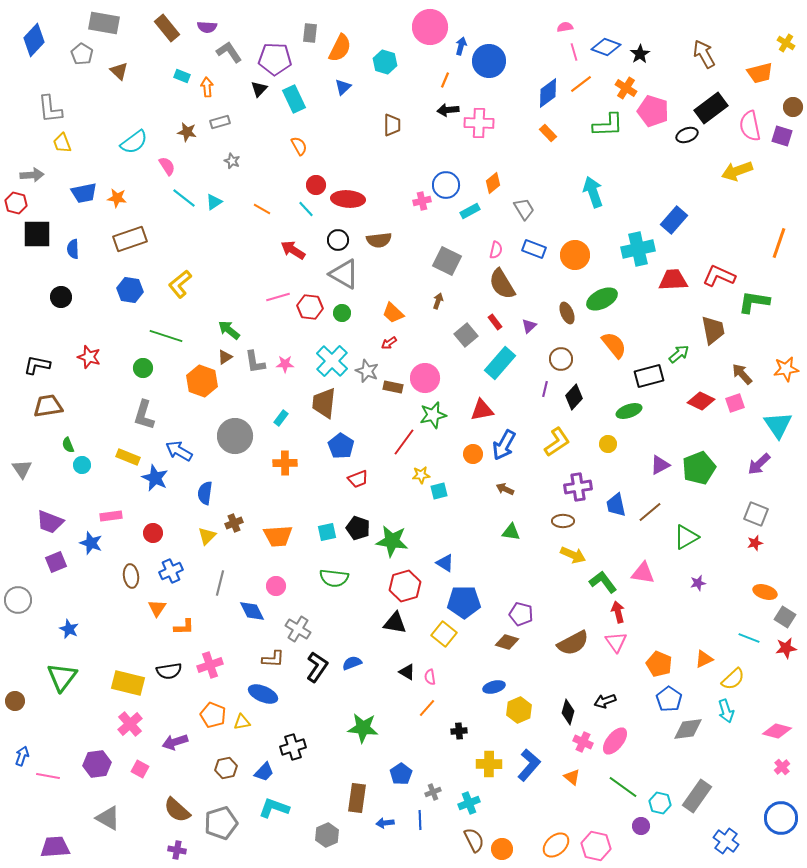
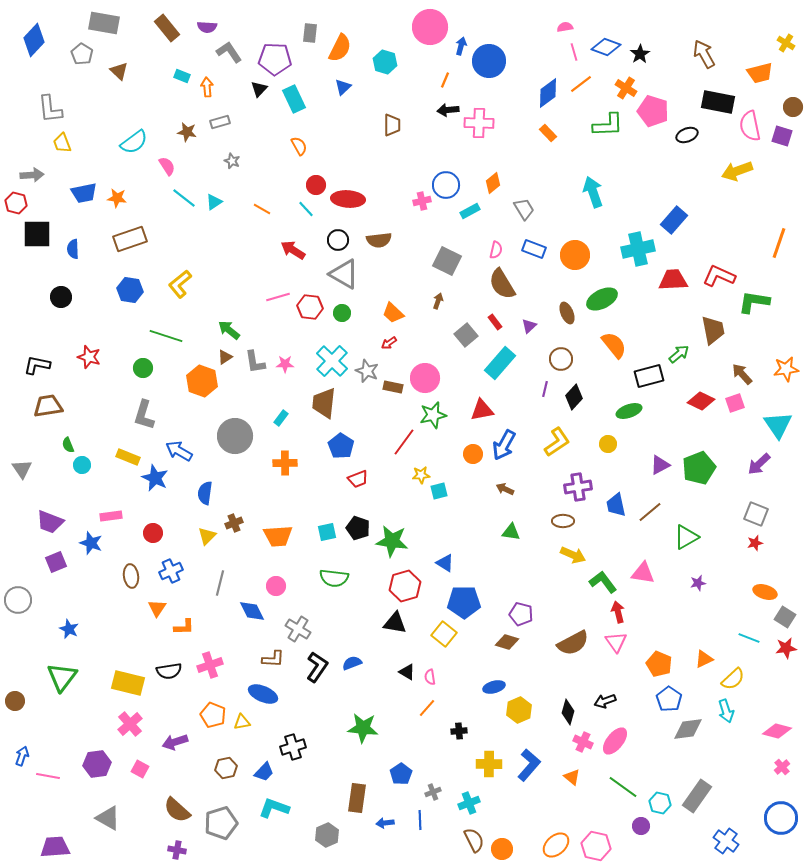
black rectangle at (711, 108): moved 7 px right, 6 px up; rotated 48 degrees clockwise
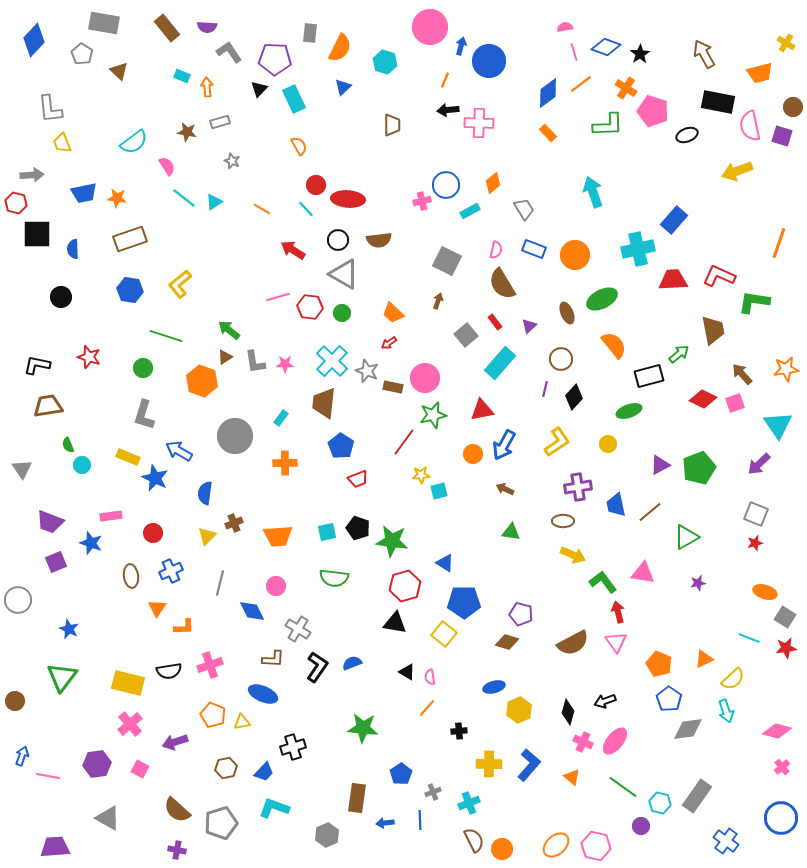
red diamond at (701, 401): moved 2 px right, 2 px up
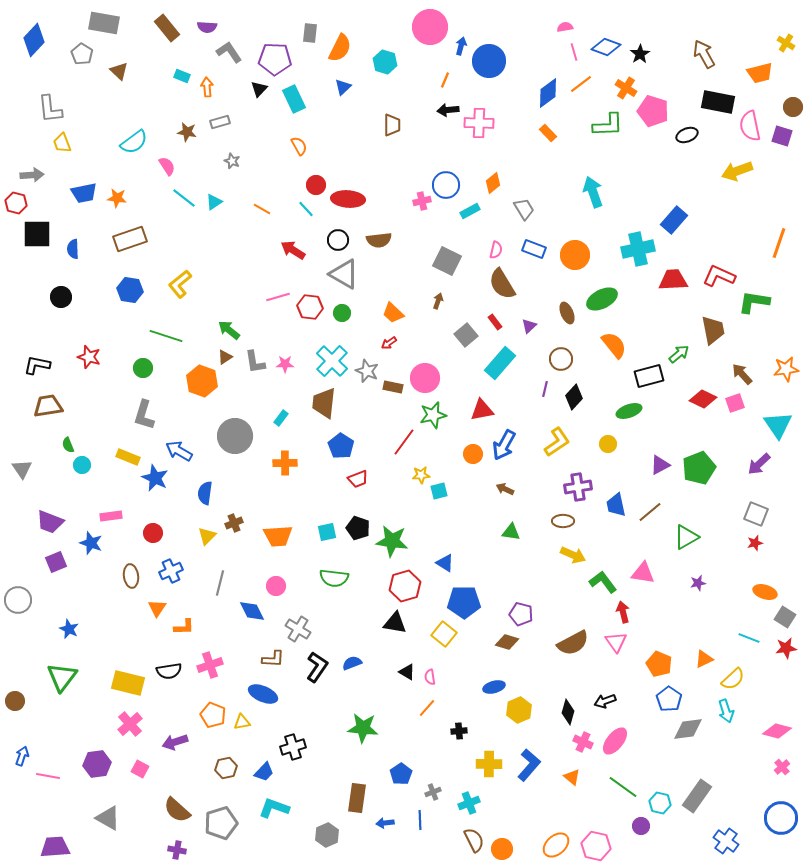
red arrow at (618, 612): moved 5 px right
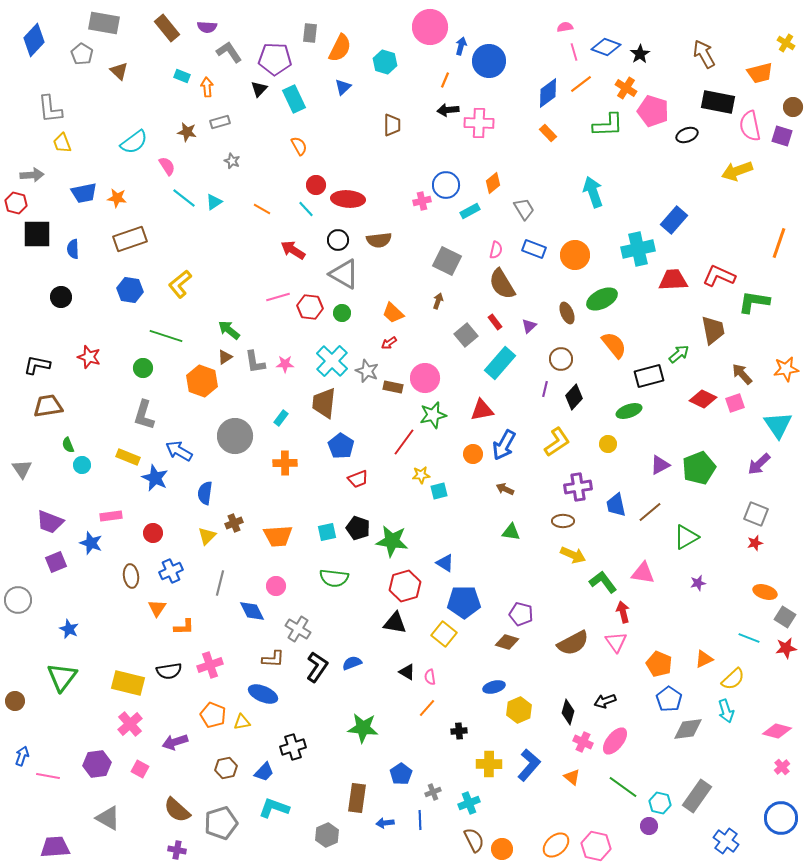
purple circle at (641, 826): moved 8 px right
